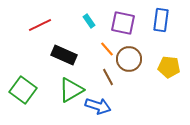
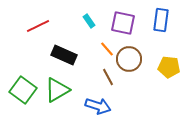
red line: moved 2 px left, 1 px down
green triangle: moved 14 px left
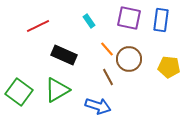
purple square: moved 6 px right, 5 px up
green square: moved 4 px left, 2 px down
